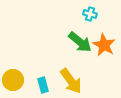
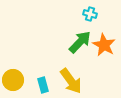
green arrow: rotated 85 degrees counterclockwise
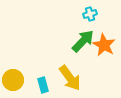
cyan cross: rotated 32 degrees counterclockwise
green arrow: moved 3 px right, 1 px up
yellow arrow: moved 1 px left, 3 px up
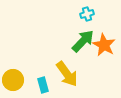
cyan cross: moved 3 px left
yellow arrow: moved 3 px left, 4 px up
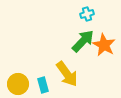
yellow circle: moved 5 px right, 4 px down
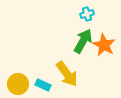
green arrow: rotated 15 degrees counterclockwise
cyan rectangle: rotated 49 degrees counterclockwise
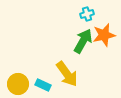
orange star: moved 10 px up; rotated 30 degrees clockwise
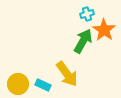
orange star: moved 5 px up; rotated 25 degrees counterclockwise
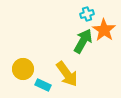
yellow circle: moved 5 px right, 15 px up
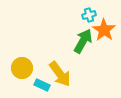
cyan cross: moved 2 px right, 1 px down
yellow circle: moved 1 px left, 1 px up
yellow arrow: moved 7 px left
cyan rectangle: moved 1 px left
